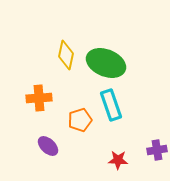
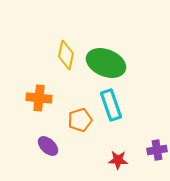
orange cross: rotated 10 degrees clockwise
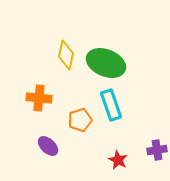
red star: rotated 24 degrees clockwise
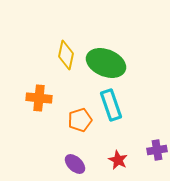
purple ellipse: moved 27 px right, 18 px down
